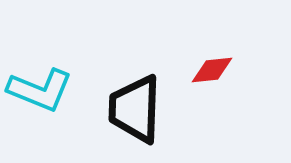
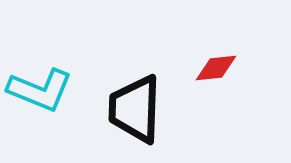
red diamond: moved 4 px right, 2 px up
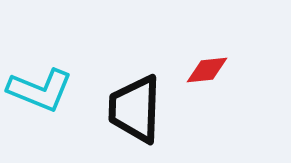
red diamond: moved 9 px left, 2 px down
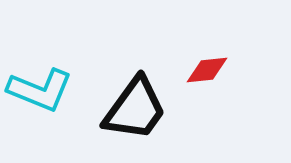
black trapezoid: rotated 146 degrees counterclockwise
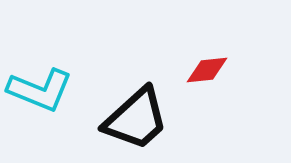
black trapezoid: moved 1 px right, 10 px down; rotated 12 degrees clockwise
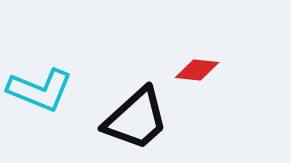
red diamond: moved 10 px left; rotated 12 degrees clockwise
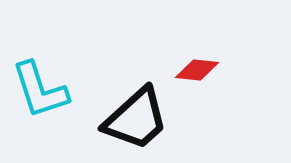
cyan L-shape: rotated 50 degrees clockwise
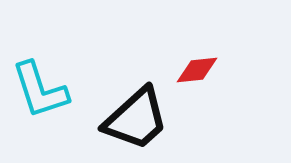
red diamond: rotated 12 degrees counterclockwise
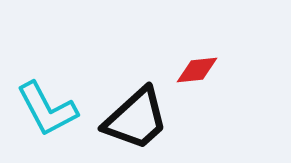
cyan L-shape: moved 7 px right, 19 px down; rotated 10 degrees counterclockwise
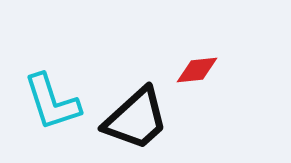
cyan L-shape: moved 5 px right, 7 px up; rotated 10 degrees clockwise
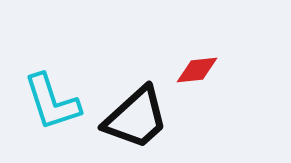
black trapezoid: moved 1 px up
